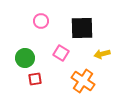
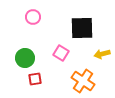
pink circle: moved 8 px left, 4 px up
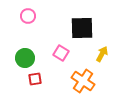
pink circle: moved 5 px left, 1 px up
yellow arrow: rotated 133 degrees clockwise
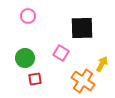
yellow arrow: moved 10 px down
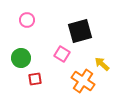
pink circle: moved 1 px left, 4 px down
black square: moved 2 px left, 3 px down; rotated 15 degrees counterclockwise
pink square: moved 1 px right, 1 px down
green circle: moved 4 px left
yellow arrow: rotated 77 degrees counterclockwise
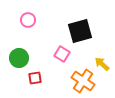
pink circle: moved 1 px right
green circle: moved 2 px left
red square: moved 1 px up
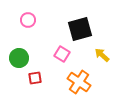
black square: moved 2 px up
yellow arrow: moved 9 px up
orange cross: moved 4 px left, 1 px down
